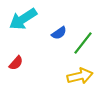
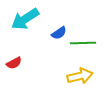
cyan arrow: moved 2 px right
green line: rotated 50 degrees clockwise
red semicircle: moved 2 px left; rotated 21 degrees clockwise
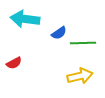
cyan arrow: rotated 40 degrees clockwise
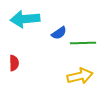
cyan arrow: rotated 12 degrees counterclockwise
red semicircle: rotated 63 degrees counterclockwise
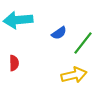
cyan arrow: moved 7 px left, 1 px down
green line: rotated 50 degrees counterclockwise
yellow arrow: moved 6 px left, 1 px up
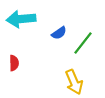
cyan arrow: moved 3 px right, 1 px up
yellow arrow: moved 7 px down; rotated 80 degrees clockwise
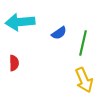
cyan arrow: moved 1 px left, 3 px down
green line: rotated 25 degrees counterclockwise
yellow arrow: moved 10 px right, 2 px up
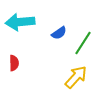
green line: rotated 20 degrees clockwise
yellow arrow: moved 8 px left, 3 px up; rotated 115 degrees counterclockwise
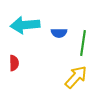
cyan arrow: moved 5 px right, 3 px down
blue semicircle: rotated 35 degrees clockwise
green line: rotated 25 degrees counterclockwise
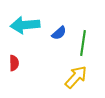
blue semicircle: rotated 42 degrees counterclockwise
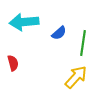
cyan arrow: moved 1 px left, 3 px up
red semicircle: moved 1 px left; rotated 14 degrees counterclockwise
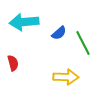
green line: rotated 35 degrees counterclockwise
yellow arrow: moved 10 px left; rotated 50 degrees clockwise
